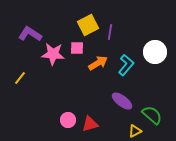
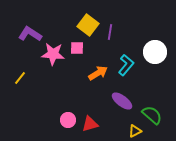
yellow square: rotated 25 degrees counterclockwise
orange arrow: moved 10 px down
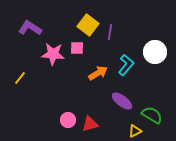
purple L-shape: moved 6 px up
green semicircle: rotated 10 degrees counterclockwise
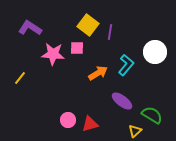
yellow triangle: rotated 16 degrees counterclockwise
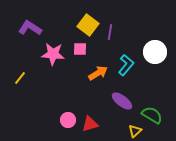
pink square: moved 3 px right, 1 px down
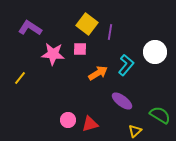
yellow square: moved 1 px left, 1 px up
green semicircle: moved 8 px right
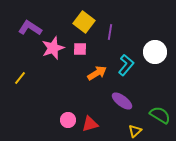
yellow square: moved 3 px left, 2 px up
pink star: moved 6 px up; rotated 25 degrees counterclockwise
orange arrow: moved 1 px left
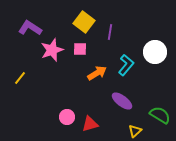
pink star: moved 1 px left, 2 px down
pink circle: moved 1 px left, 3 px up
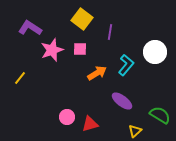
yellow square: moved 2 px left, 3 px up
